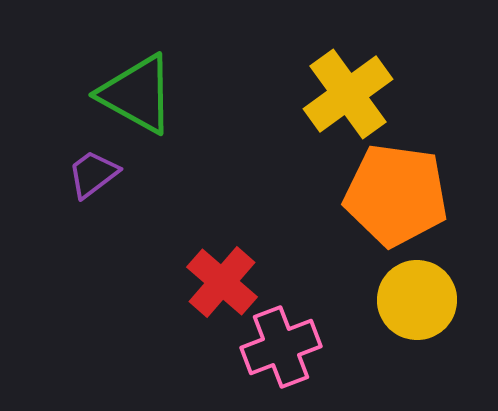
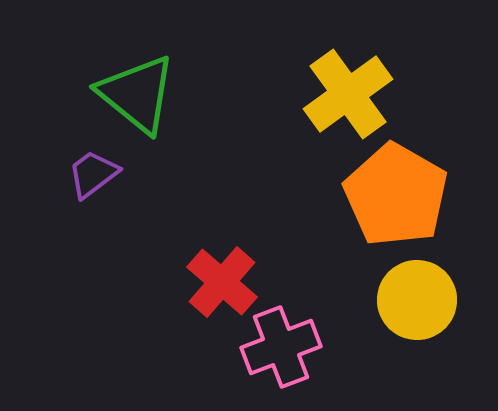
green triangle: rotated 10 degrees clockwise
orange pentagon: rotated 22 degrees clockwise
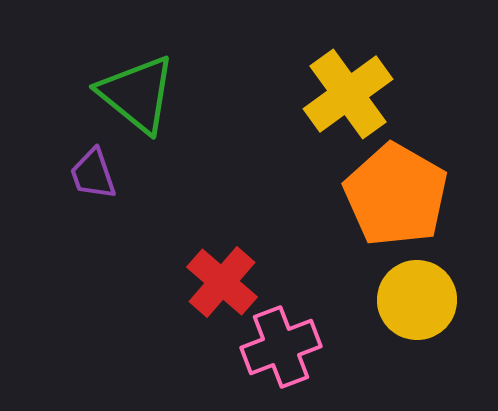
purple trapezoid: rotated 72 degrees counterclockwise
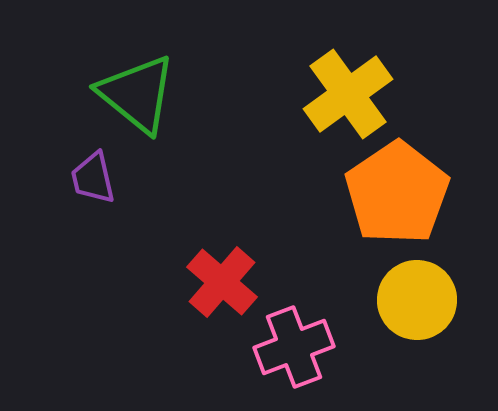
purple trapezoid: moved 4 px down; rotated 6 degrees clockwise
orange pentagon: moved 1 px right, 2 px up; rotated 8 degrees clockwise
pink cross: moved 13 px right
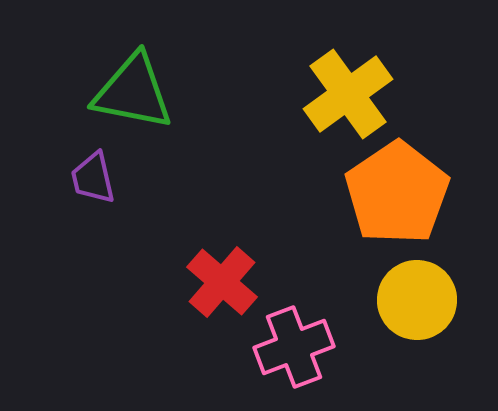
green triangle: moved 4 px left, 2 px up; rotated 28 degrees counterclockwise
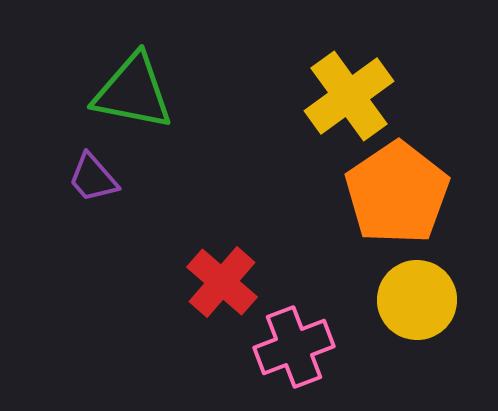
yellow cross: moved 1 px right, 2 px down
purple trapezoid: rotated 28 degrees counterclockwise
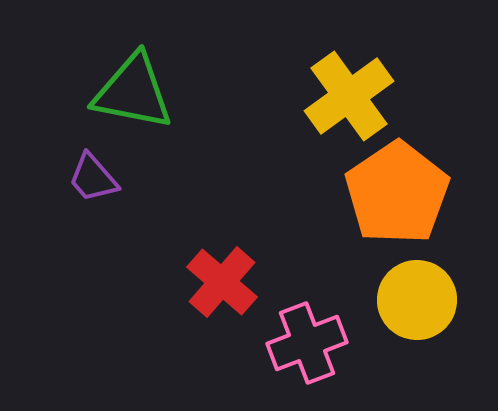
pink cross: moved 13 px right, 4 px up
